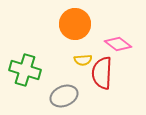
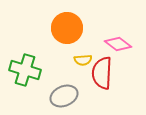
orange circle: moved 8 px left, 4 px down
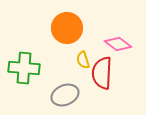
yellow semicircle: rotated 78 degrees clockwise
green cross: moved 1 px left, 2 px up; rotated 12 degrees counterclockwise
gray ellipse: moved 1 px right, 1 px up
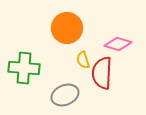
pink diamond: rotated 20 degrees counterclockwise
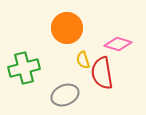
green cross: rotated 20 degrees counterclockwise
red semicircle: rotated 12 degrees counterclockwise
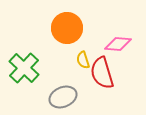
pink diamond: rotated 12 degrees counterclockwise
green cross: rotated 32 degrees counterclockwise
red semicircle: rotated 8 degrees counterclockwise
gray ellipse: moved 2 px left, 2 px down
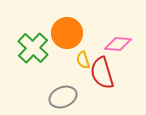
orange circle: moved 5 px down
green cross: moved 9 px right, 20 px up
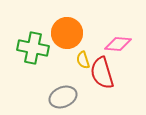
green cross: rotated 32 degrees counterclockwise
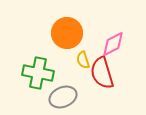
pink diamond: moved 5 px left; rotated 32 degrees counterclockwise
green cross: moved 5 px right, 25 px down
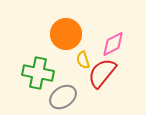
orange circle: moved 1 px left, 1 px down
red semicircle: rotated 56 degrees clockwise
gray ellipse: rotated 12 degrees counterclockwise
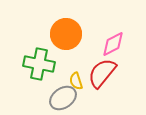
yellow semicircle: moved 7 px left, 21 px down
green cross: moved 1 px right, 9 px up
gray ellipse: moved 1 px down
